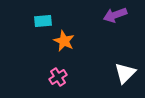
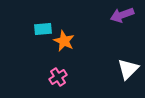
purple arrow: moved 7 px right
cyan rectangle: moved 8 px down
white triangle: moved 3 px right, 4 px up
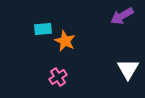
purple arrow: moved 1 px down; rotated 10 degrees counterclockwise
orange star: moved 1 px right
white triangle: rotated 15 degrees counterclockwise
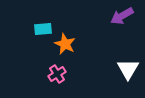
orange star: moved 3 px down
pink cross: moved 1 px left, 3 px up
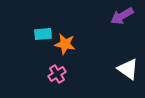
cyan rectangle: moved 5 px down
orange star: rotated 15 degrees counterclockwise
white triangle: rotated 25 degrees counterclockwise
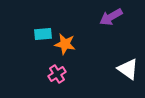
purple arrow: moved 11 px left, 1 px down
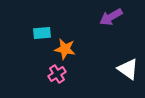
cyan rectangle: moved 1 px left, 1 px up
orange star: moved 5 px down
